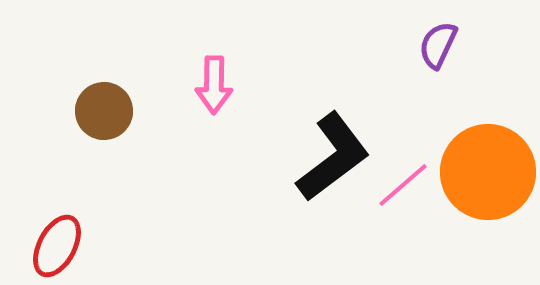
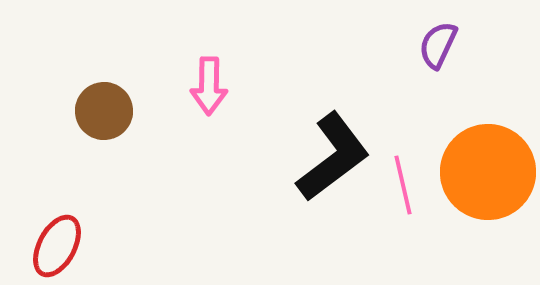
pink arrow: moved 5 px left, 1 px down
pink line: rotated 62 degrees counterclockwise
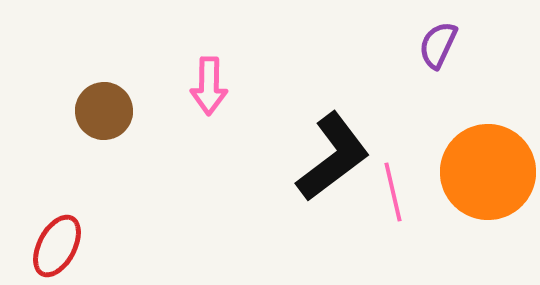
pink line: moved 10 px left, 7 px down
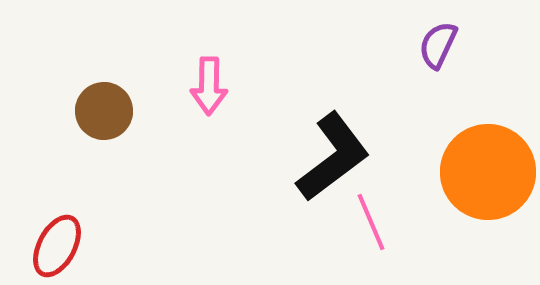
pink line: moved 22 px left, 30 px down; rotated 10 degrees counterclockwise
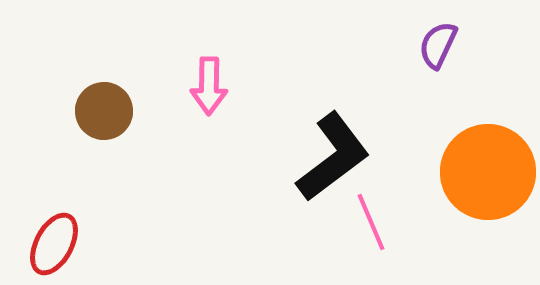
red ellipse: moved 3 px left, 2 px up
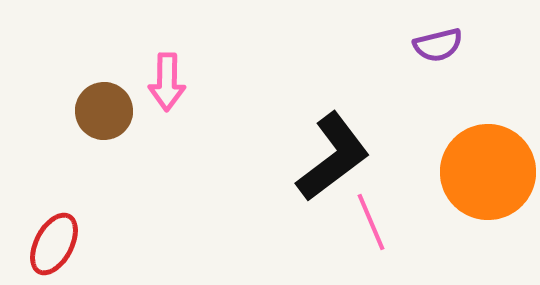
purple semicircle: rotated 129 degrees counterclockwise
pink arrow: moved 42 px left, 4 px up
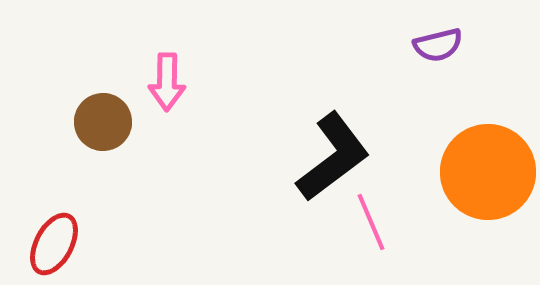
brown circle: moved 1 px left, 11 px down
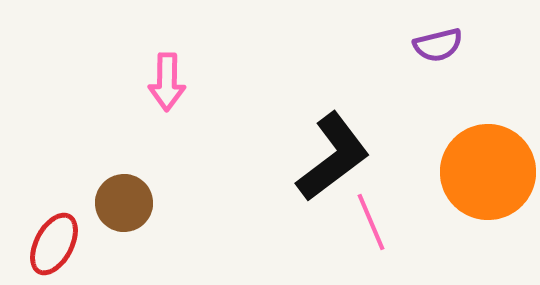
brown circle: moved 21 px right, 81 px down
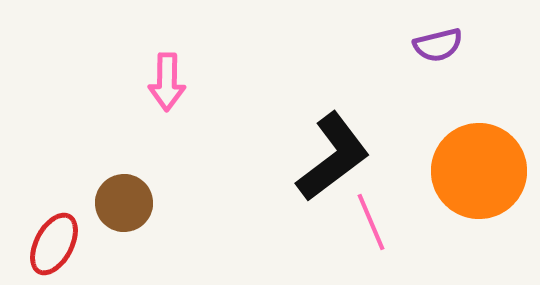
orange circle: moved 9 px left, 1 px up
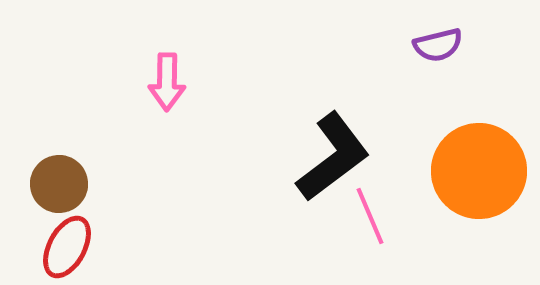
brown circle: moved 65 px left, 19 px up
pink line: moved 1 px left, 6 px up
red ellipse: moved 13 px right, 3 px down
